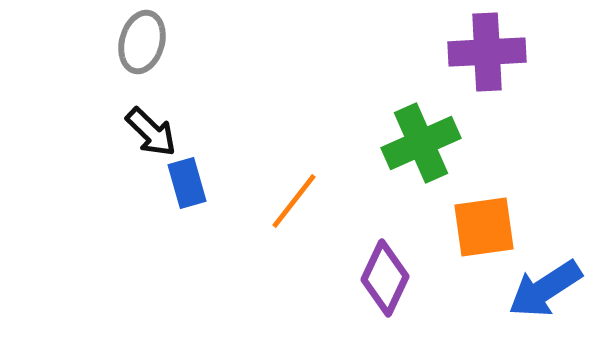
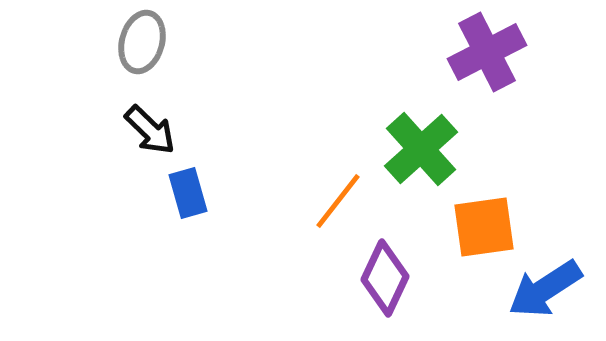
purple cross: rotated 24 degrees counterclockwise
black arrow: moved 1 px left, 2 px up
green cross: moved 6 px down; rotated 18 degrees counterclockwise
blue rectangle: moved 1 px right, 10 px down
orange line: moved 44 px right
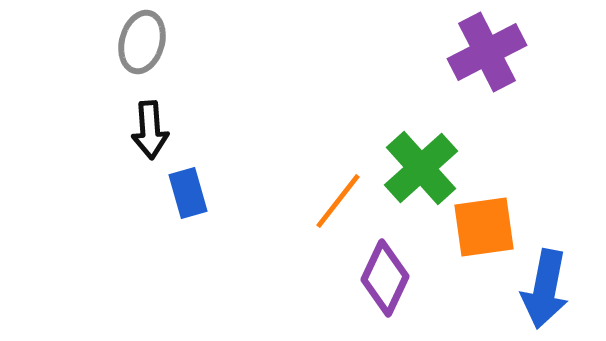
black arrow: rotated 42 degrees clockwise
green cross: moved 19 px down
blue arrow: rotated 46 degrees counterclockwise
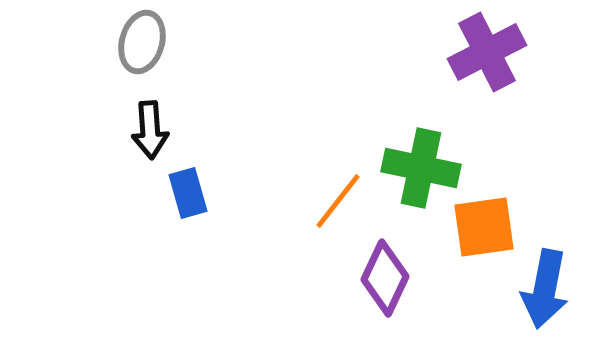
green cross: rotated 36 degrees counterclockwise
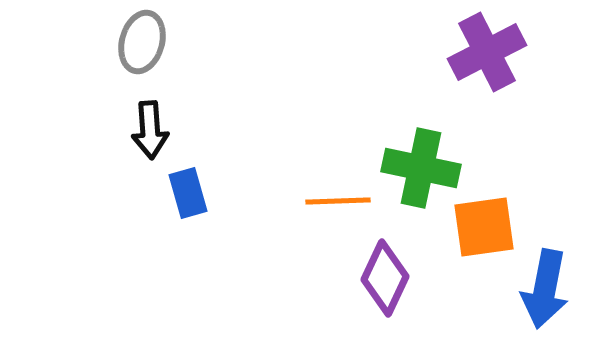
orange line: rotated 50 degrees clockwise
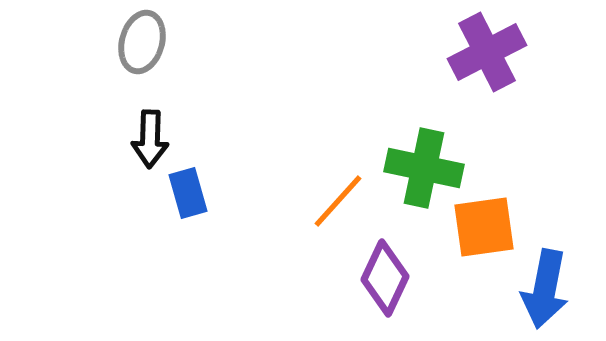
black arrow: moved 9 px down; rotated 6 degrees clockwise
green cross: moved 3 px right
orange line: rotated 46 degrees counterclockwise
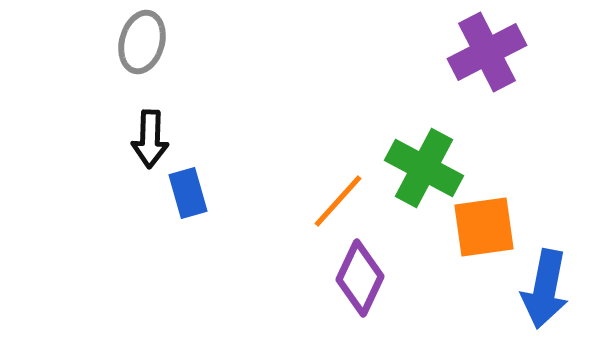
green cross: rotated 16 degrees clockwise
purple diamond: moved 25 px left
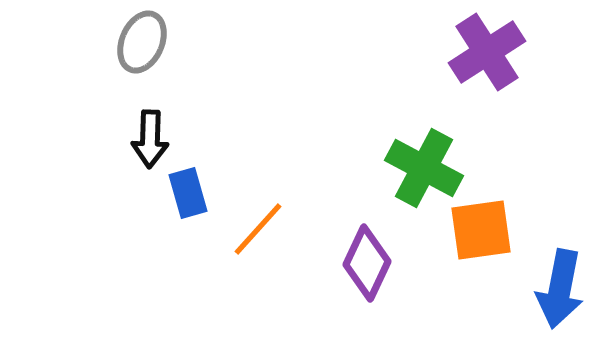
gray ellipse: rotated 8 degrees clockwise
purple cross: rotated 6 degrees counterclockwise
orange line: moved 80 px left, 28 px down
orange square: moved 3 px left, 3 px down
purple diamond: moved 7 px right, 15 px up
blue arrow: moved 15 px right
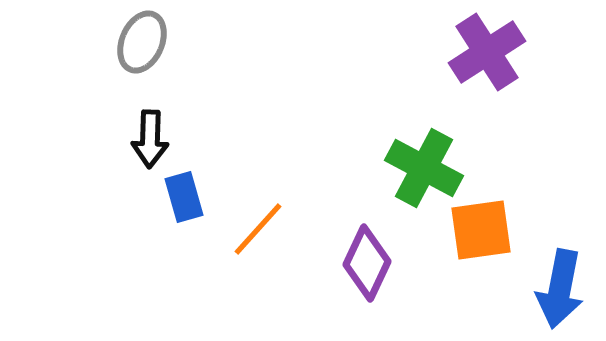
blue rectangle: moved 4 px left, 4 px down
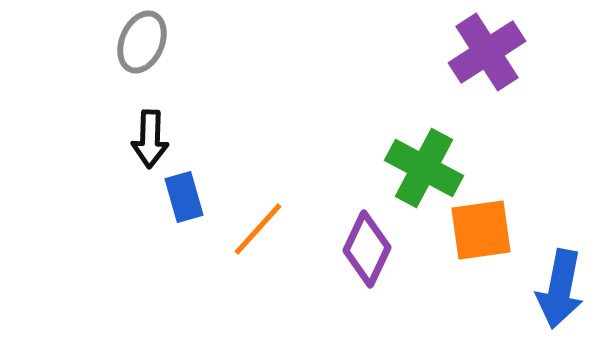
purple diamond: moved 14 px up
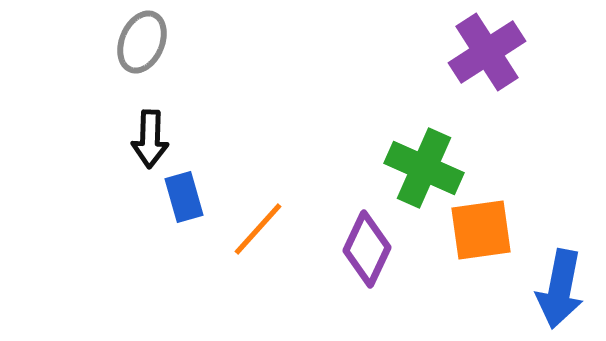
green cross: rotated 4 degrees counterclockwise
